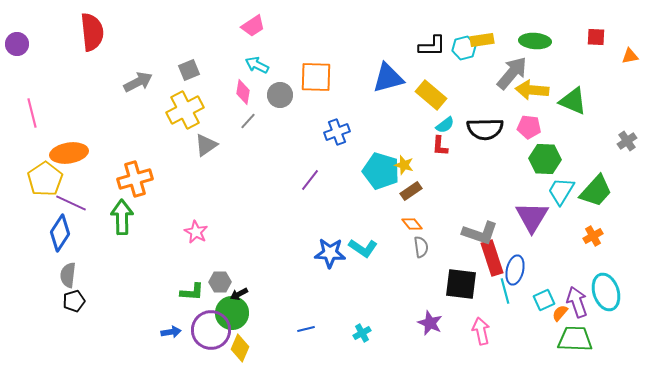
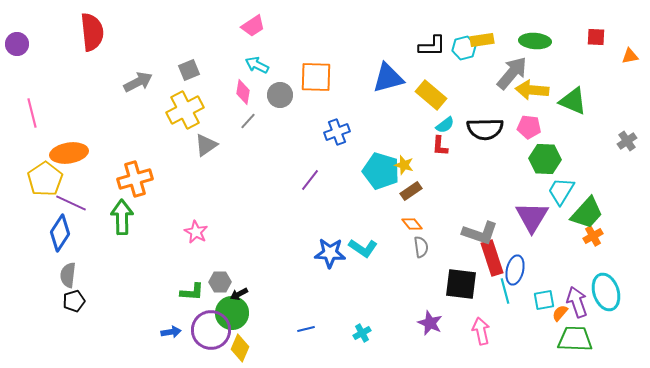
green trapezoid at (596, 191): moved 9 px left, 22 px down
cyan square at (544, 300): rotated 15 degrees clockwise
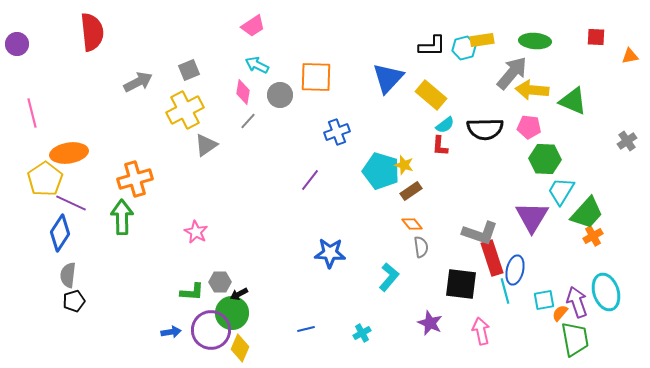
blue triangle at (388, 78): rotated 32 degrees counterclockwise
cyan L-shape at (363, 248): moved 26 px right, 29 px down; rotated 84 degrees counterclockwise
green trapezoid at (575, 339): rotated 78 degrees clockwise
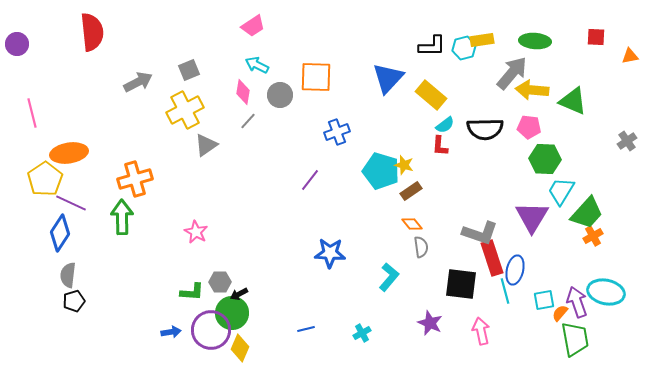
cyan ellipse at (606, 292): rotated 60 degrees counterclockwise
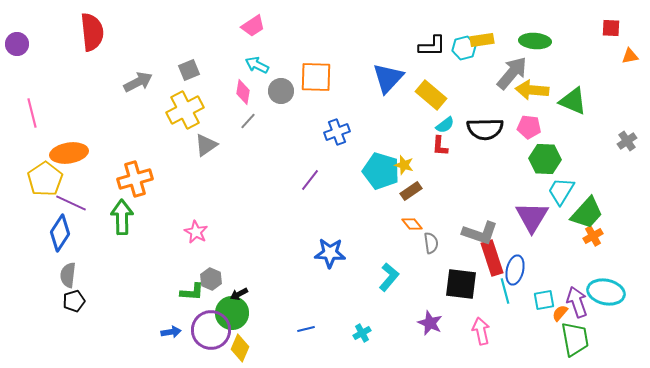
red square at (596, 37): moved 15 px right, 9 px up
gray circle at (280, 95): moved 1 px right, 4 px up
gray semicircle at (421, 247): moved 10 px right, 4 px up
gray hexagon at (220, 282): moved 9 px left, 3 px up; rotated 25 degrees clockwise
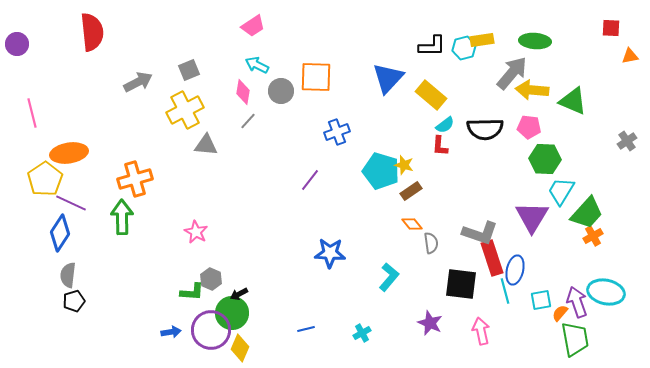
gray triangle at (206, 145): rotated 40 degrees clockwise
cyan square at (544, 300): moved 3 px left
